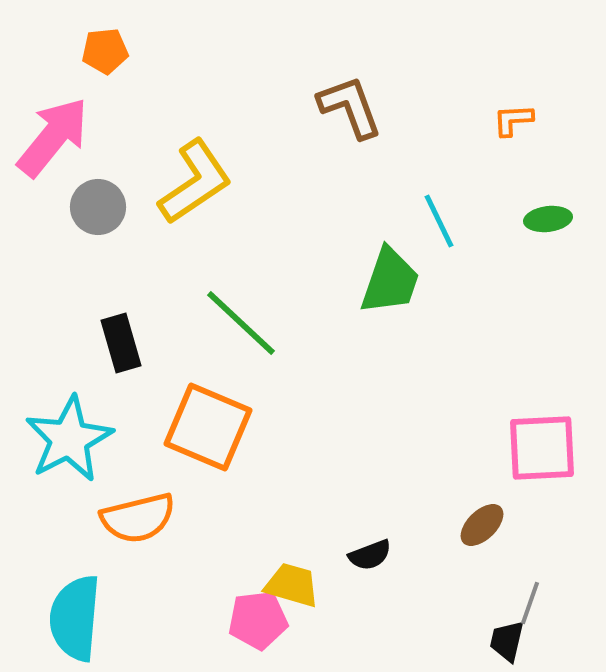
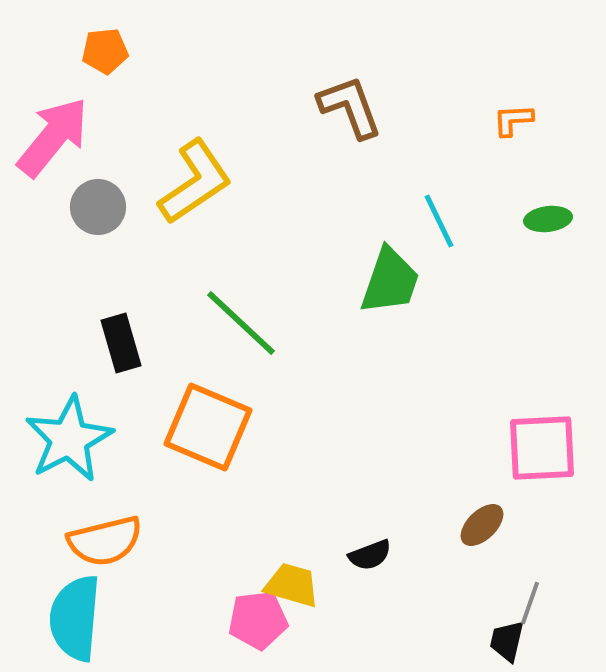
orange semicircle: moved 33 px left, 23 px down
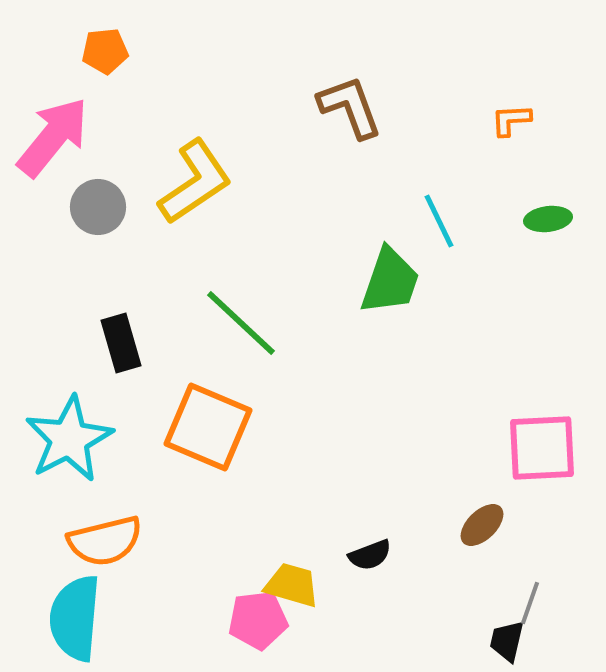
orange L-shape: moved 2 px left
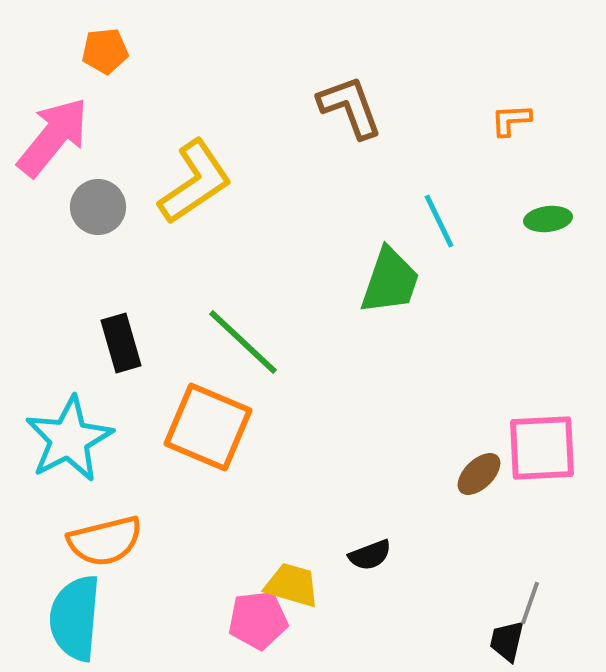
green line: moved 2 px right, 19 px down
brown ellipse: moved 3 px left, 51 px up
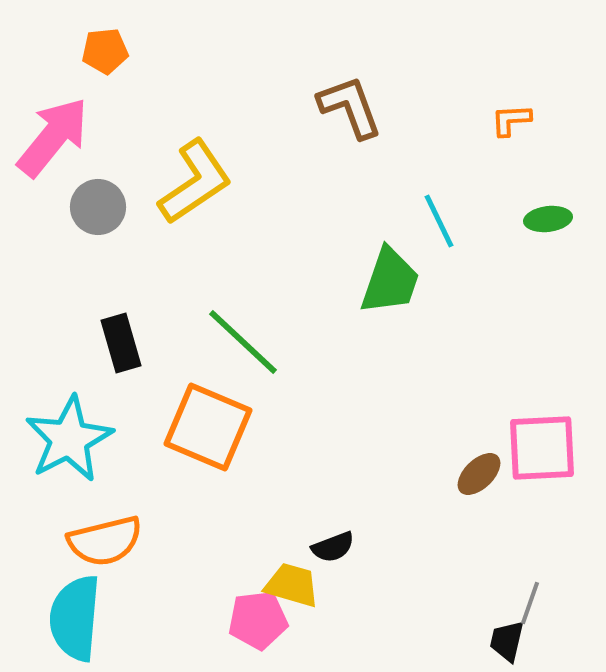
black semicircle: moved 37 px left, 8 px up
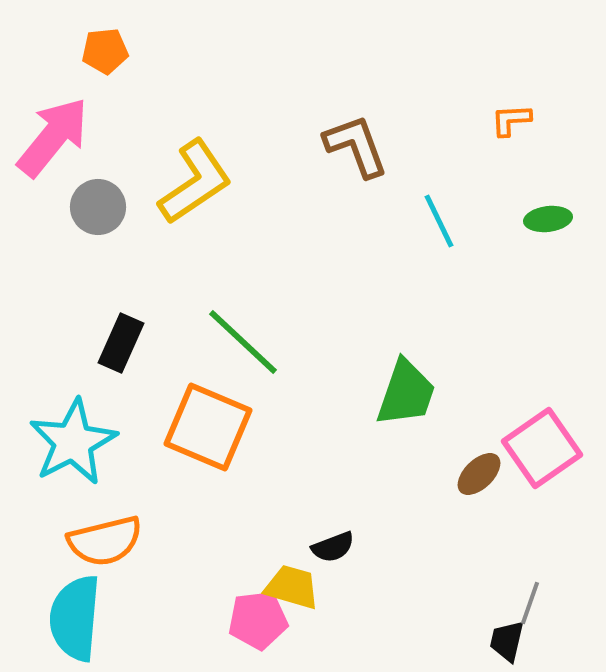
brown L-shape: moved 6 px right, 39 px down
green trapezoid: moved 16 px right, 112 px down
black rectangle: rotated 40 degrees clockwise
cyan star: moved 4 px right, 3 px down
pink square: rotated 32 degrees counterclockwise
yellow trapezoid: moved 2 px down
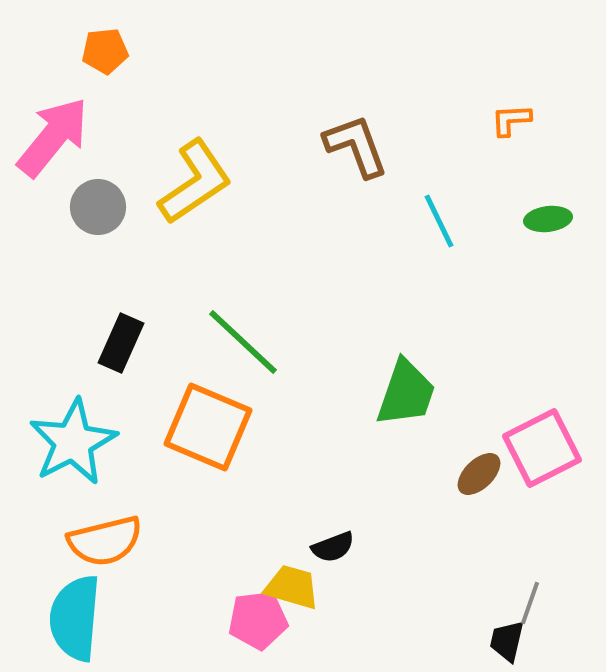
pink square: rotated 8 degrees clockwise
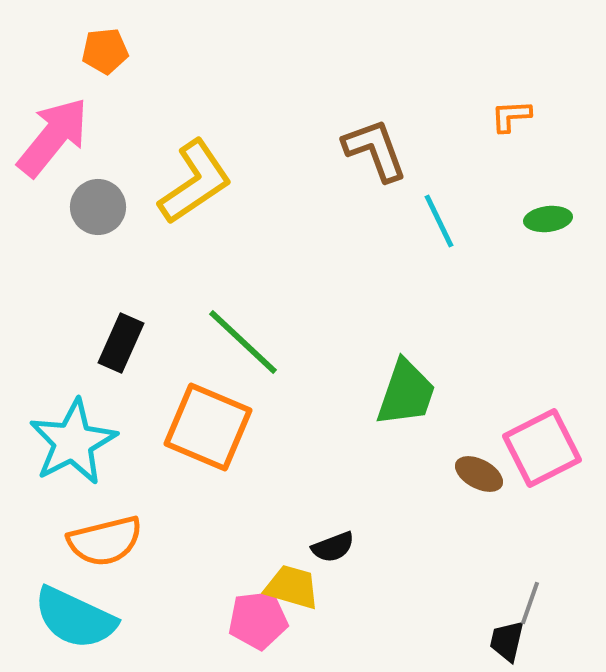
orange L-shape: moved 4 px up
brown L-shape: moved 19 px right, 4 px down
brown ellipse: rotated 72 degrees clockwise
cyan semicircle: rotated 70 degrees counterclockwise
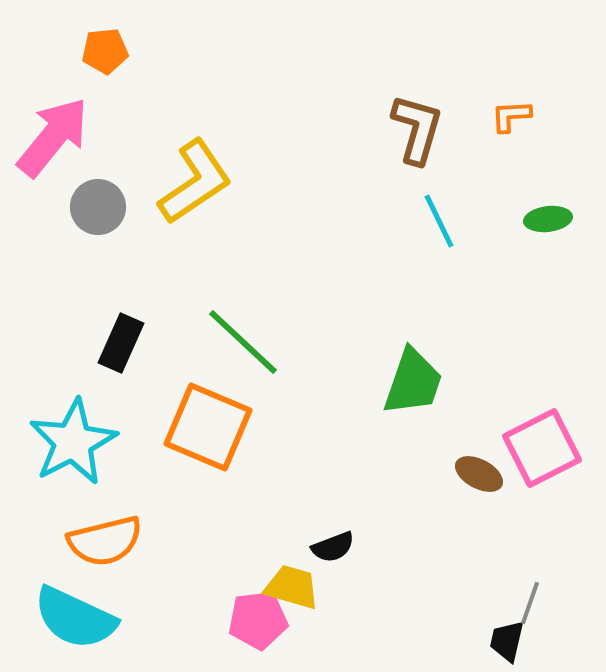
brown L-shape: moved 42 px right, 21 px up; rotated 36 degrees clockwise
green trapezoid: moved 7 px right, 11 px up
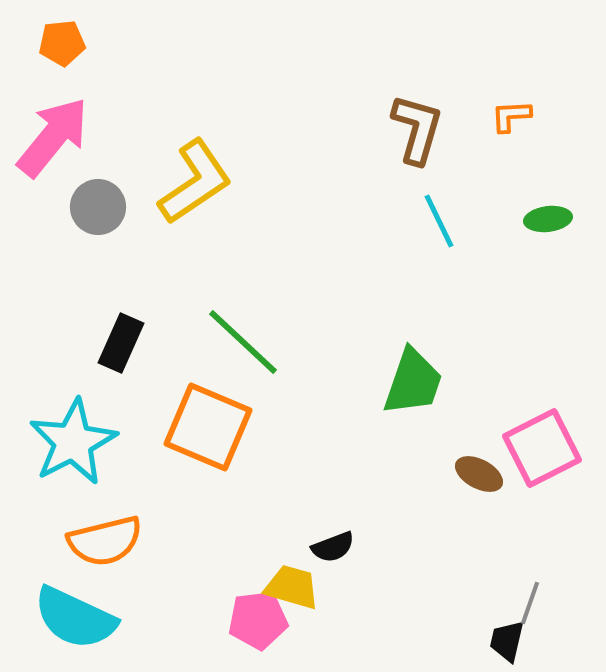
orange pentagon: moved 43 px left, 8 px up
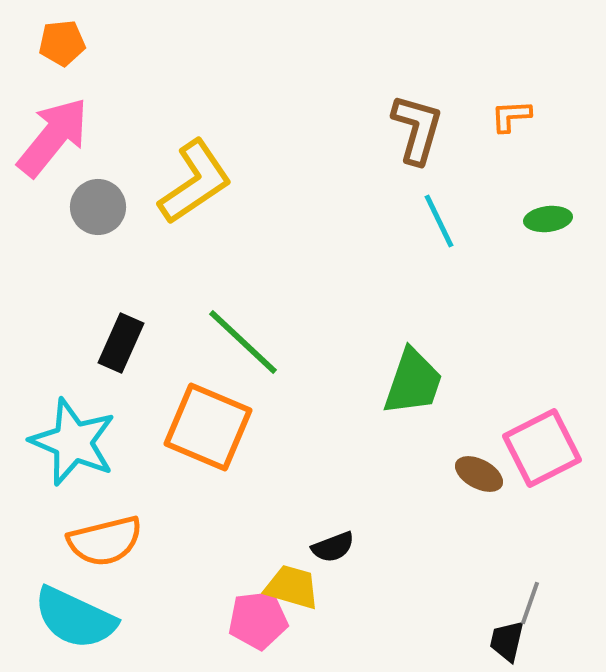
cyan star: rotated 22 degrees counterclockwise
